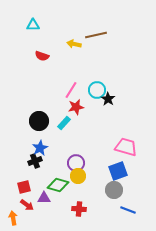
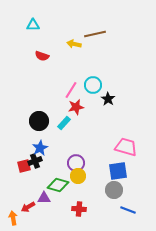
brown line: moved 1 px left, 1 px up
cyan circle: moved 4 px left, 5 px up
blue square: rotated 12 degrees clockwise
red square: moved 21 px up
red arrow: moved 1 px right, 2 px down; rotated 112 degrees clockwise
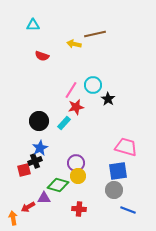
red square: moved 4 px down
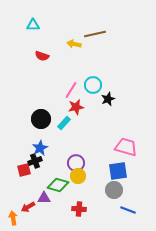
black star: rotated 16 degrees clockwise
black circle: moved 2 px right, 2 px up
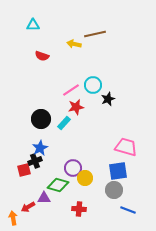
pink line: rotated 24 degrees clockwise
purple circle: moved 3 px left, 5 px down
yellow circle: moved 7 px right, 2 px down
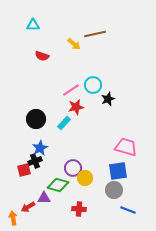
yellow arrow: rotated 152 degrees counterclockwise
black circle: moved 5 px left
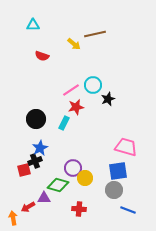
cyan rectangle: rotated 16 degrees counterclockwise
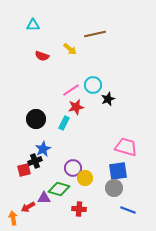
yellow arrow: moved 4 px left, 5 px down
blue star: moved 3 px right, 1 px down
green diamond: moved 1 px right, 4 px down
gray circle: moved 2 px up
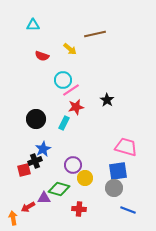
cyan circle: moved 30 px left, 5 px up
black star: moved 1 px left, 1 px down; rotated 16 degrees counterclockwise
purple circle: moved 3 px up
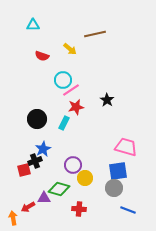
black circle: moved 1 px right
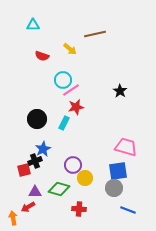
black star: moved 13 px right, 9 px up
purple triangle: moved 9 px left, 6 px up
